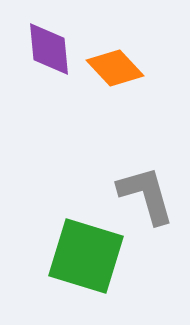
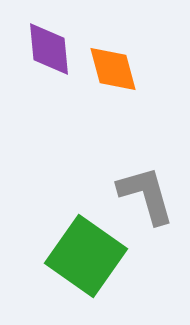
orange diamond: moved 2 px left, 1 px down; rotated 28 degrees clockwise
green square: rotated 18 degrees clockwise
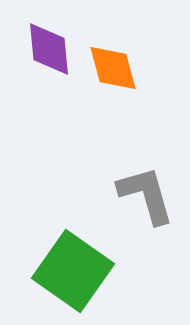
orange diamond: moved 1 px up
green square: moved 13 px left, 15 px down
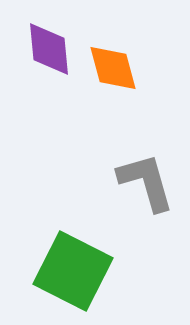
gray L-shape: moved 13 px up
green square: rotated 8 degrees counterclockwise
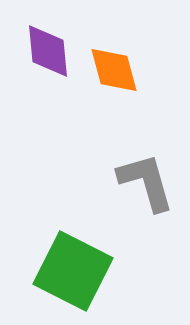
purple diamond: moved 1 px left, 2 px down
orange diamond: moved 1 px right, 2 px down
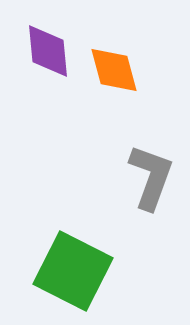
gray L-shape: moved 5 px right, 5 px up; rotated 36 degrees clockwise
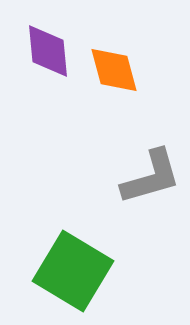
gray L-shape: rotated 54 degrees clockwise
green square: rotated 4 degrees clockwise
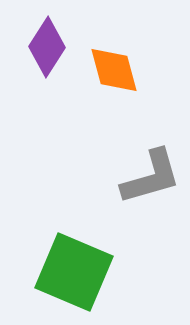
purple diamond: moved 1 px left, 4 px up; rotated 38 degrees clockwise
green square: moved 1 px right, 1 px down; rotated 8 degrees counterclockwise
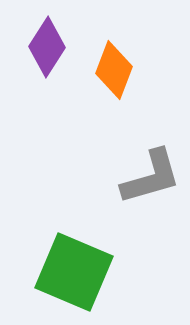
orange diamond: rotated 36 degrees clockwise
